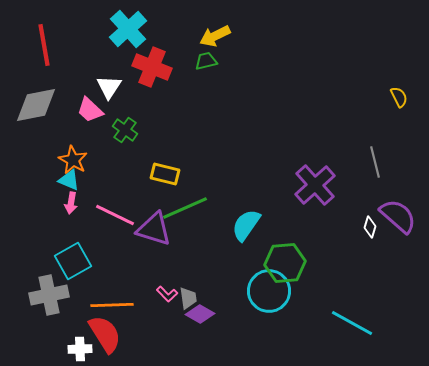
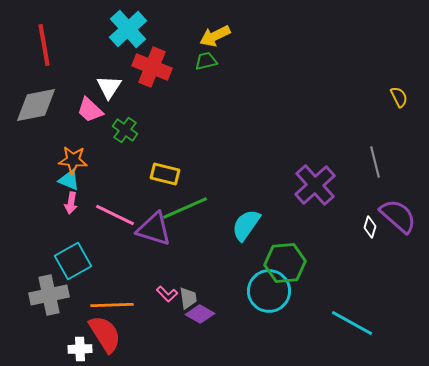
orange star: rotated 24 degrees counterclockwise
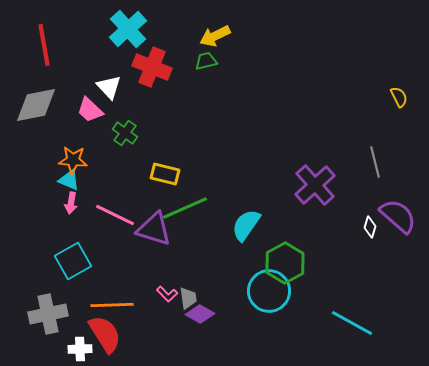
white triangle: rotated 16 degrees counterclockwise
green cross: moved 3 px down
green hexagon: rotated 24 degrees counterclockwise
gray cross: moved 1 px left, 19 px down
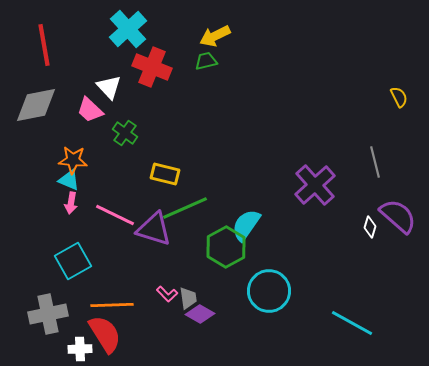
green hexagon: moved 59 px left, 16 px up
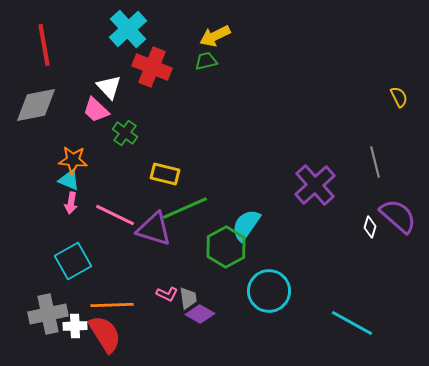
pink trapezoid: moved 6 px right
pink L-shape: rotated 20 degrees counterclockwise
white cross: moved 5 px left, 23 px up
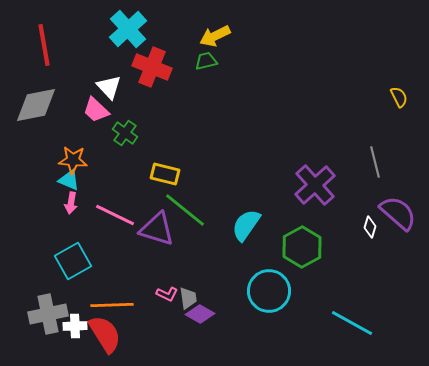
green line: moved 2 px down; rotated 63 degrees clockwise
purple semicircle: moved 3 px up
purple triangle: moved 3 px right
green hexagon: moved 76 px right
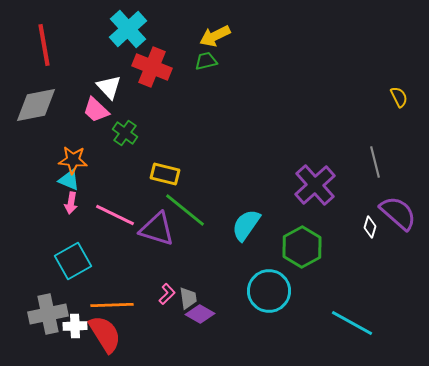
pink L-shape: rotated 70 degrees counterclockwise
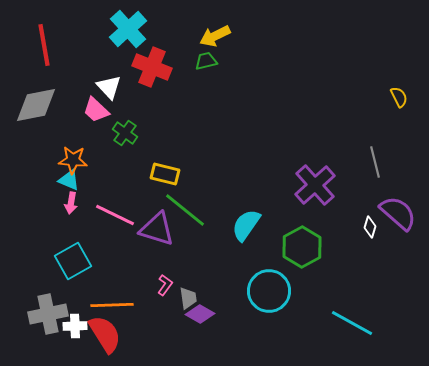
pink L-shape: moved 2 px left, 9 px up; rotated 10 degrees counterclockwise
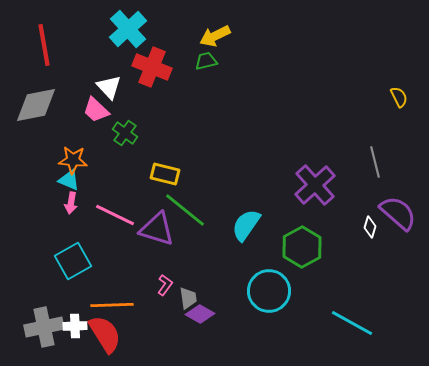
gray cross: moved 4 px left, 13 px down
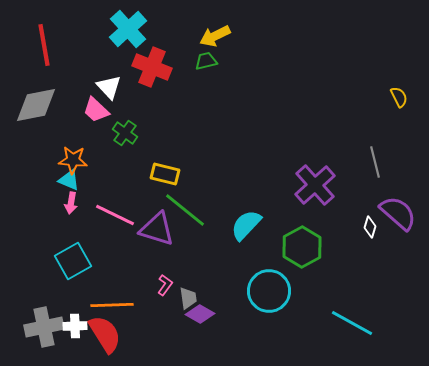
cyan semicircle: rotated 8 degrees clockwise
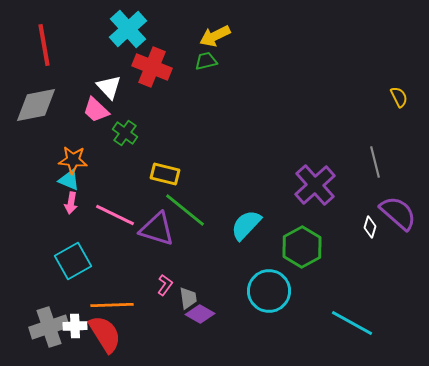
gray cross: moved 5 px right; rotated 6 degrees counterclockwise
